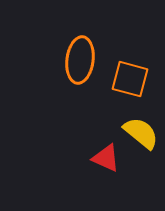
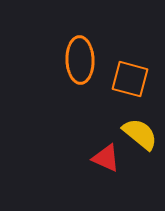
orange ellipse: rotated 9 degrees counterclockwise
yellow semicircle: moved 1 px left, 1 px down
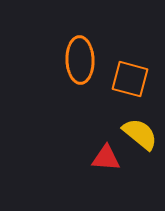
red triangle: rotated 20 degrees counterclockwise
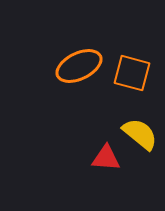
orange ellipse: moved 1 px left, 6 px down; rotated 66 degrees clockwise
orange square: moved 2 px right, 6 px up
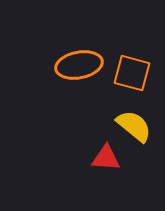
orange ellipse: moved 1 px up; rotated 15 degrees clockwise
yellow semicircle: moved 6 px left, 8 px up
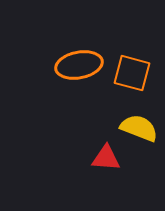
yellow semicircle: moved 5 px right, 2 px down; rotated 18 degrees counterclockwise
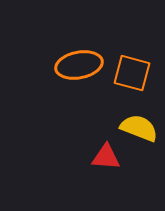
red triangle: moved 1 px up
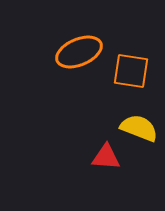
orange ellipse: moved 13 px up; rotated 12 degrees counterclockwise
orange square: moved 1 px left, 2 px up; rotated 6 degrees counterclockwise
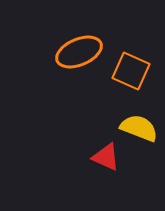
orange square: rotated 15 degrees clockwise
red triangle: rotated 20 degrees clockwise
